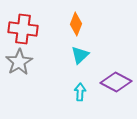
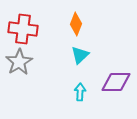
purple diamond: rotated 28 degrees counterclockwise
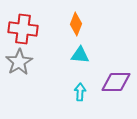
cyan triangle: rotated 48 degrees clockwise
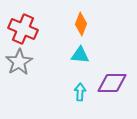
orange diamond: moved 5 px right
red cross: rotated 16 degrees clockwise
purple diamond: moved 4 px left, 1 px down
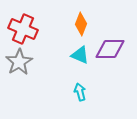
cyan triangle: rotated 18 degrees clockwise
purple diamond: moved 2 px left, 34 px up
cyan arrow: rotated 18 degrees counterclockwise
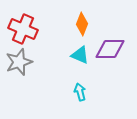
orange diamond: moved 1 px right
gray star: rotated 12 degrees clockwise
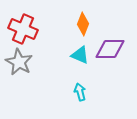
orange diamond: moved 1 px right
gray star: rotated 24 degrees counterclockwise
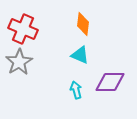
orange diamond: rotated 15 degrees counterclockwise
purple diamond: moved 33 px down
gray star: rotated 12 degrees clockwise
cyan arrow: moved 4 px left, 2 px up
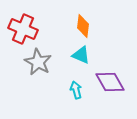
orange diamond: moved 2 px down
cyan triangle: moved 1 px right
gray star: moved 19 px right; rotated 12 degrees counterclockwise
purple diamond: rotated 60 degrees clockwise
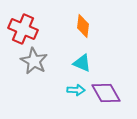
cyan triangle: moved 1 px right, 8 px down
gray star: moved 4 px left, 1 px up
purple diamond: moved 4 px left, 11 px down
cyan arrow: rotated 108 degrees clockwise
